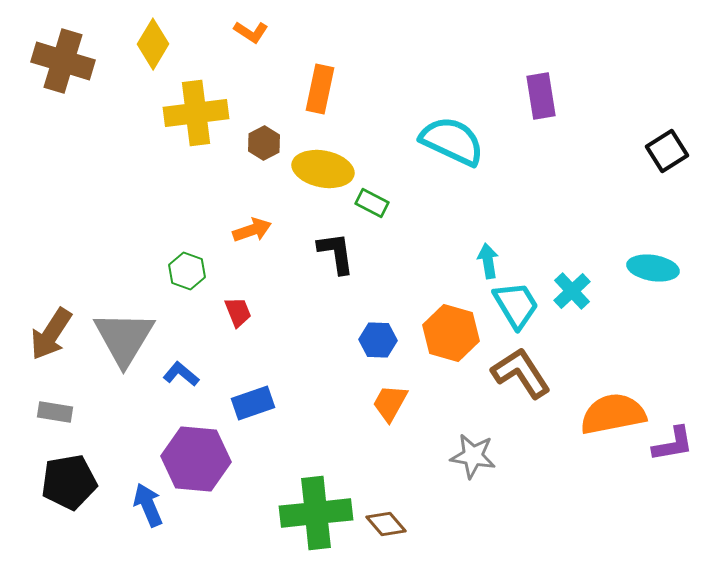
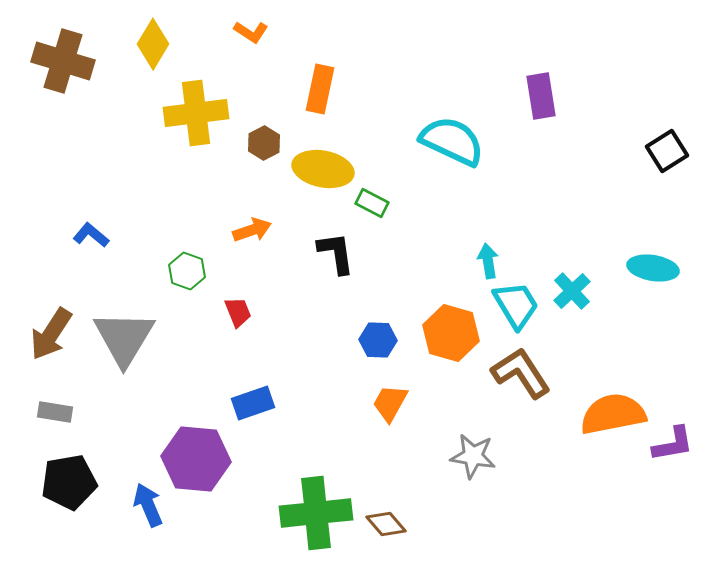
blue L-shape: moved 90 px left, 139 px up
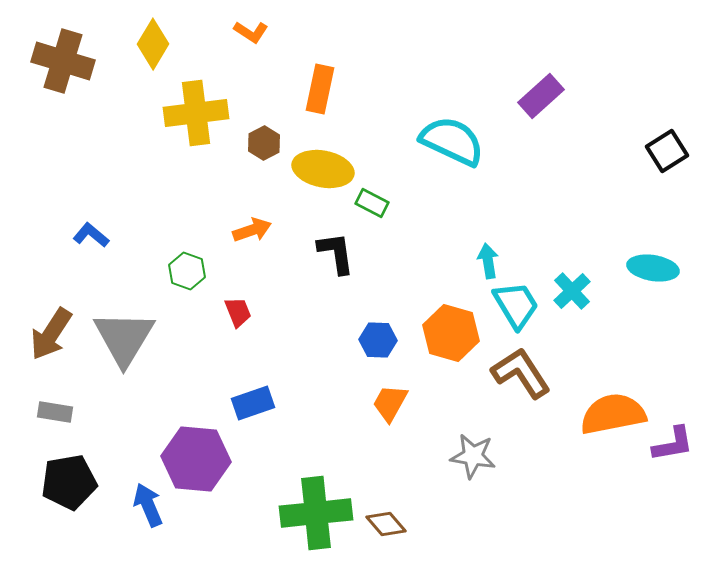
purple rectangle: rotated 57 degrees clockwise
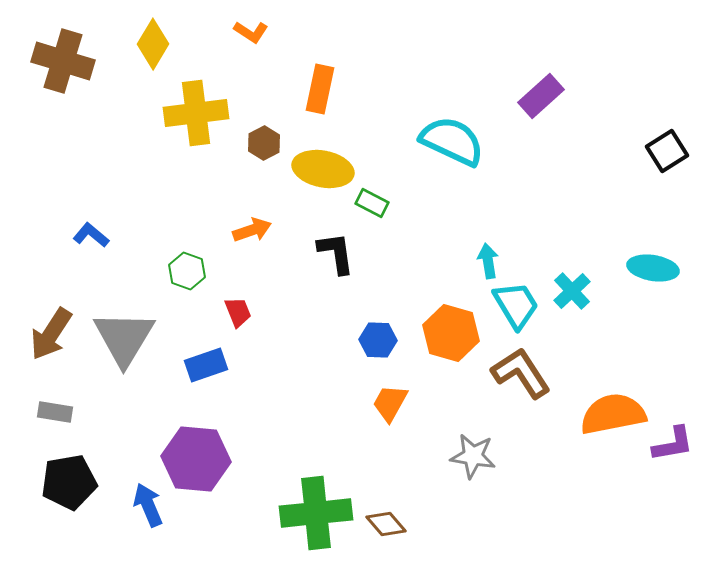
blue rectangle: moved 47 px left, 38 px up
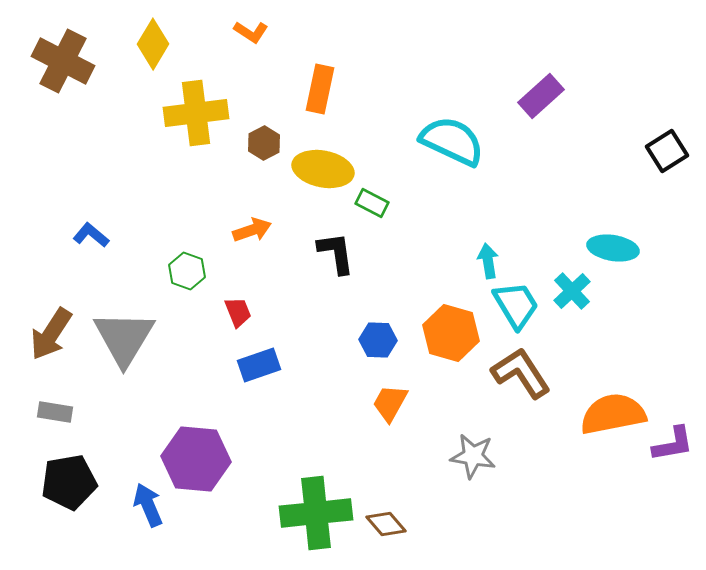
brown cross: rotated 10 degrees clockwise
cyan ellipse: moved 40 px left, 20 px up
blue rectangle: moved 53 px right
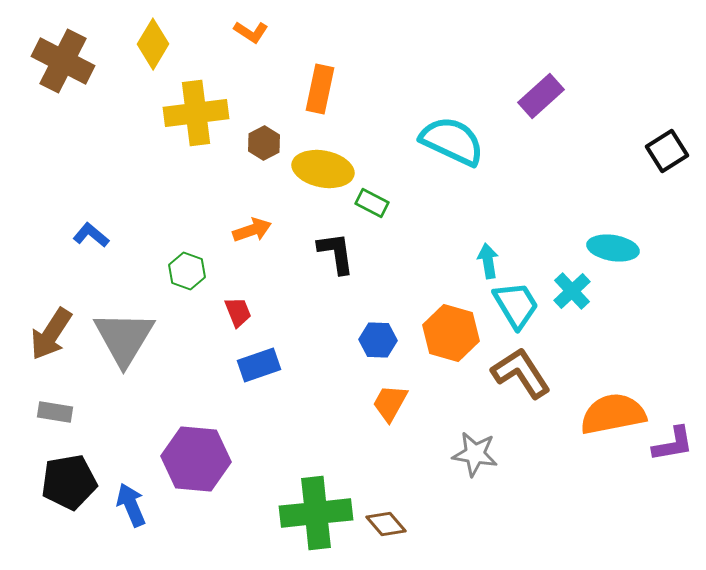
gray star: moved 2 px right, 2 px up
blue arrow: moved 17 px left
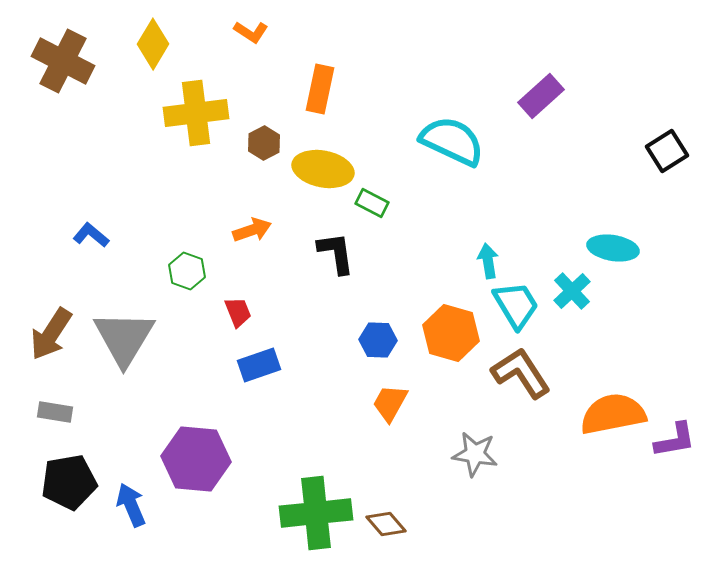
purple L-shape: moved 2 px right, 4 px up
